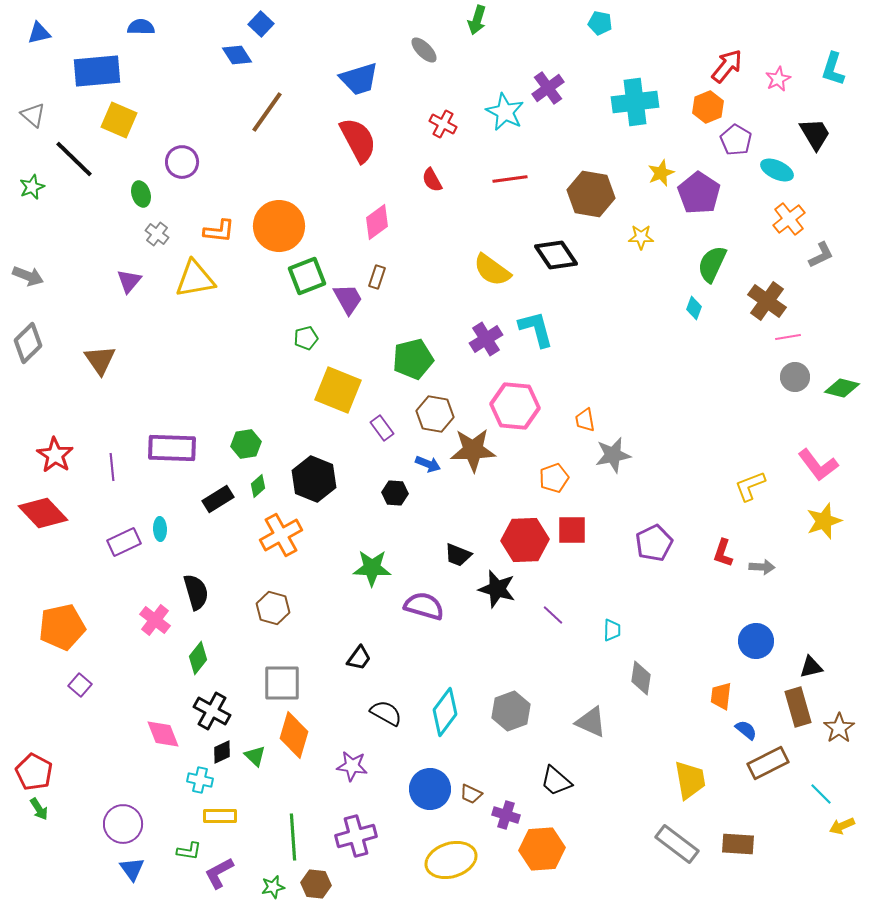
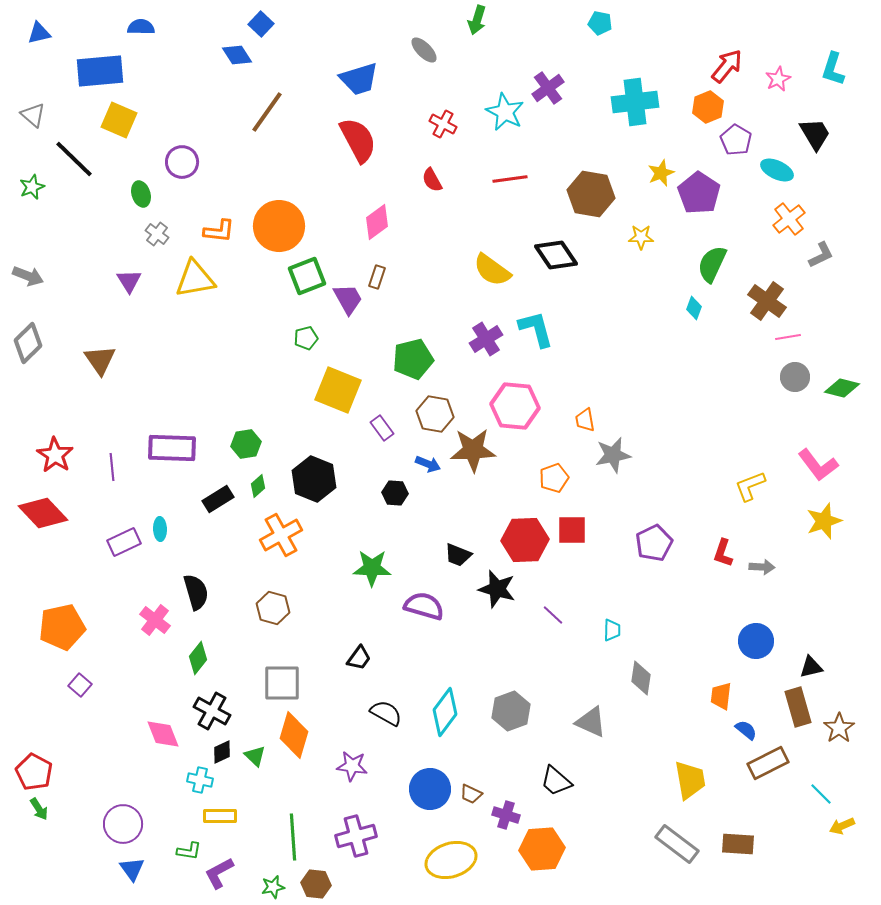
blue rectangle at (97, 71): moved 3 px right
purple triangle at (129, 281): rotated 12 degrees counterclockwise
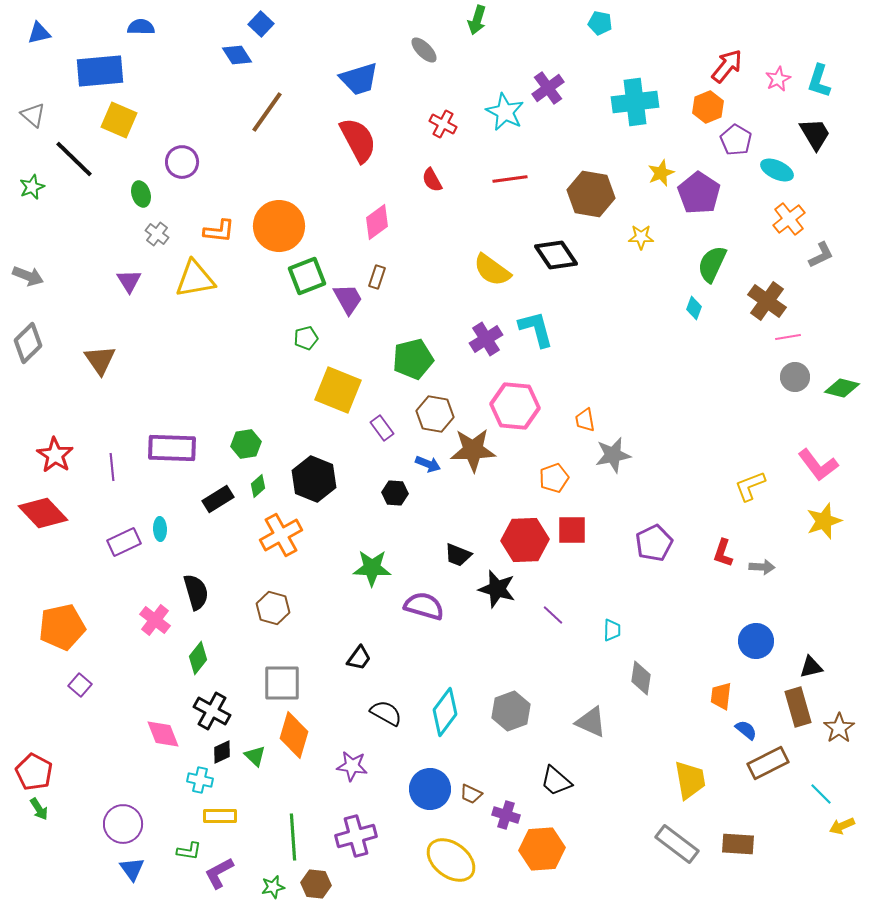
cyan L-shape at (833, 69): moved 14 px left, 12 px down
yellow ellipse at (451, 860): rotated 54 degrees clockwise
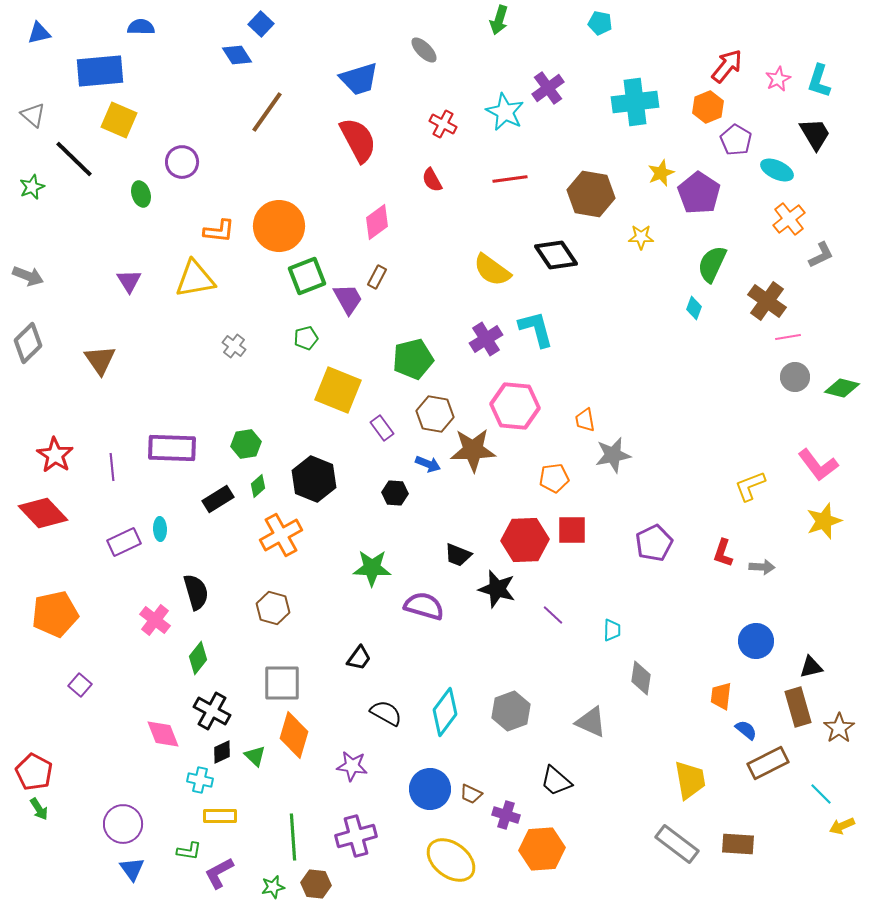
green arrow at (477, 20): moved 22 px right
gray cross at (157, 234): moved 77 px right, 112 px down
brown rectangle at (377, 277): rotated 10 degrees clockwise
orange pentagon at (554, 478): rotated 12 degrees clockwise
orange pentagon at (62, 627): moved 7 px left, 13 px up
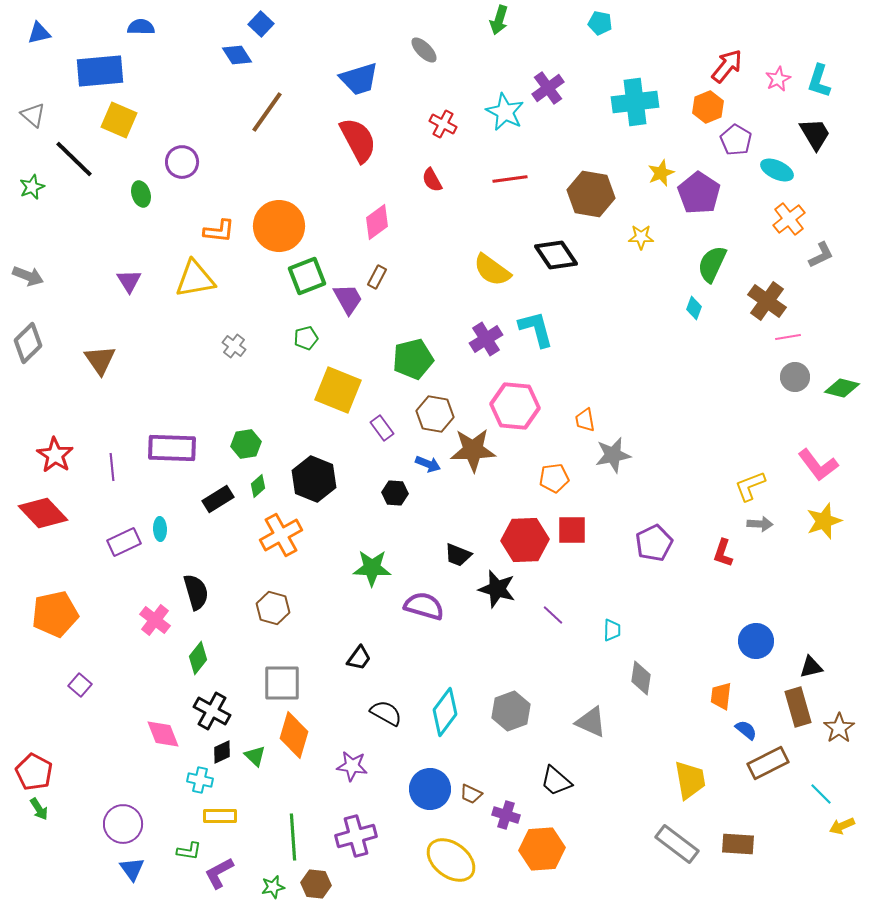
gray arrow at (762, 567): moved 2 px left, 43 px up
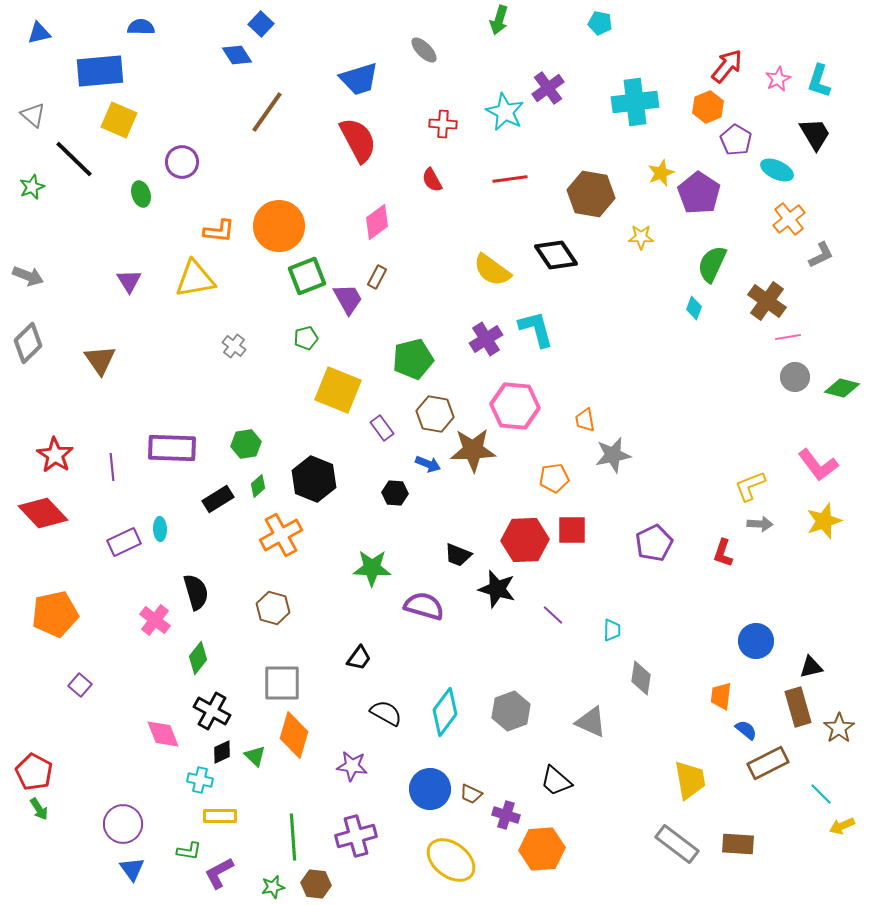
red cross at (443, 124): rotated 24 degrees counterclockwise
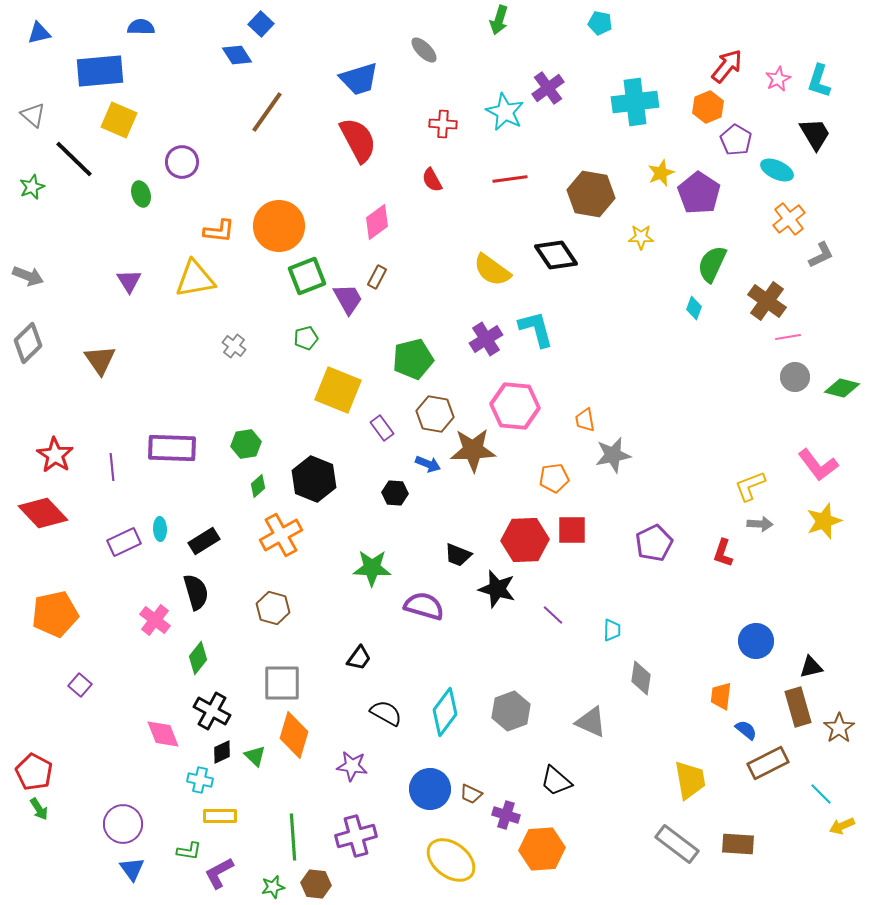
black rectangle at (218, 499): moved 14 px left, 42 px down
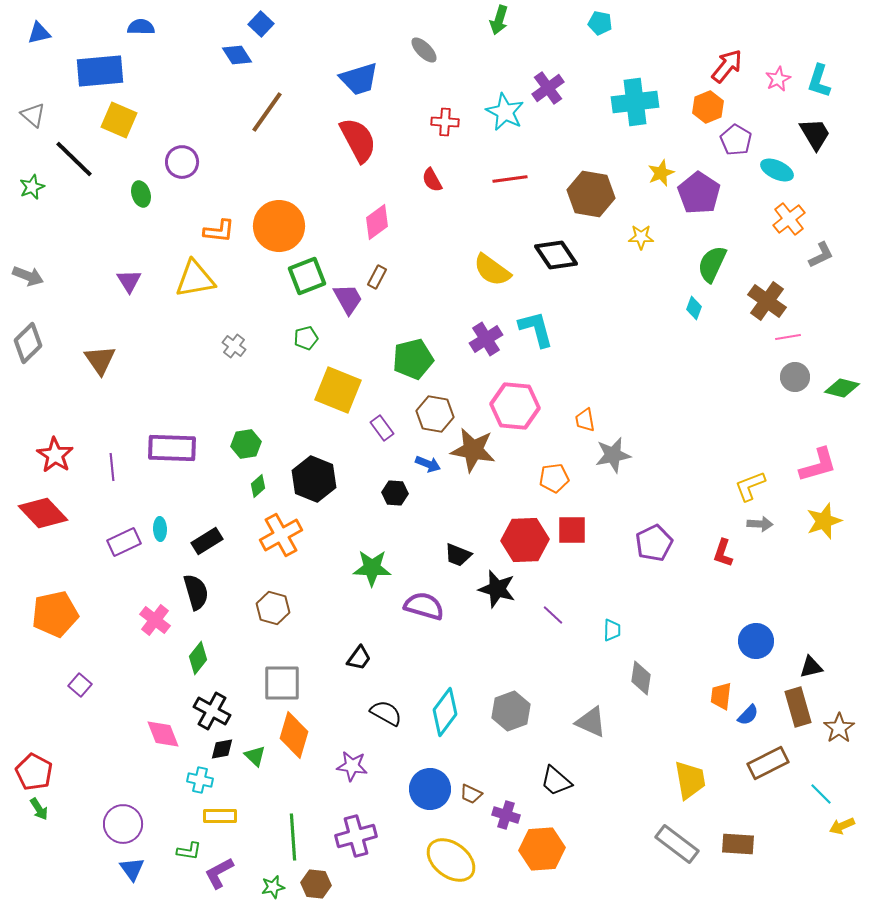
red cross at (443, 124): moved 2 px right, 2 px up
brown star at (473, 450): rotated 12 degrees clockwise
pink L-shape at (818, 465): rotated 69 degrees counterclockwise
black rectangle at (204, 541): moved 3 px right
blue semicircle at (746, 730): moved 2 px right, 15 px up; rotated 95 degrees clockwise
black diamond at (222, 752): moved 3 px up; rotated 15 degrees clockwise
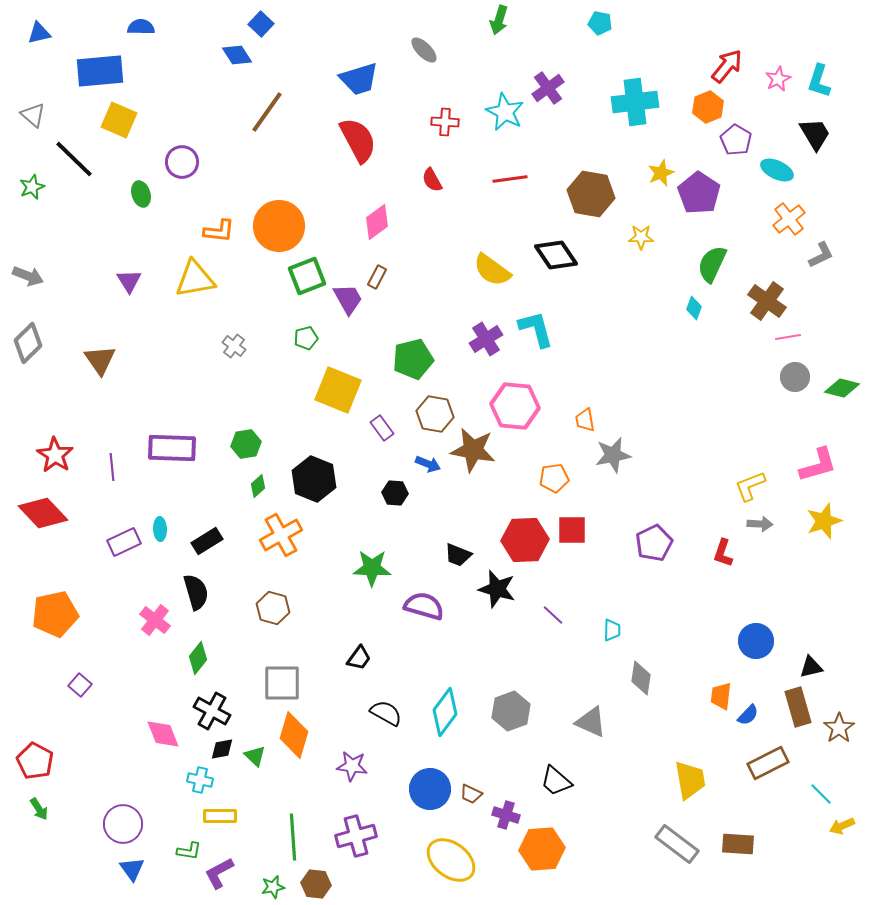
red pentagon at (34, 772): moved 1 px right, 11 px up
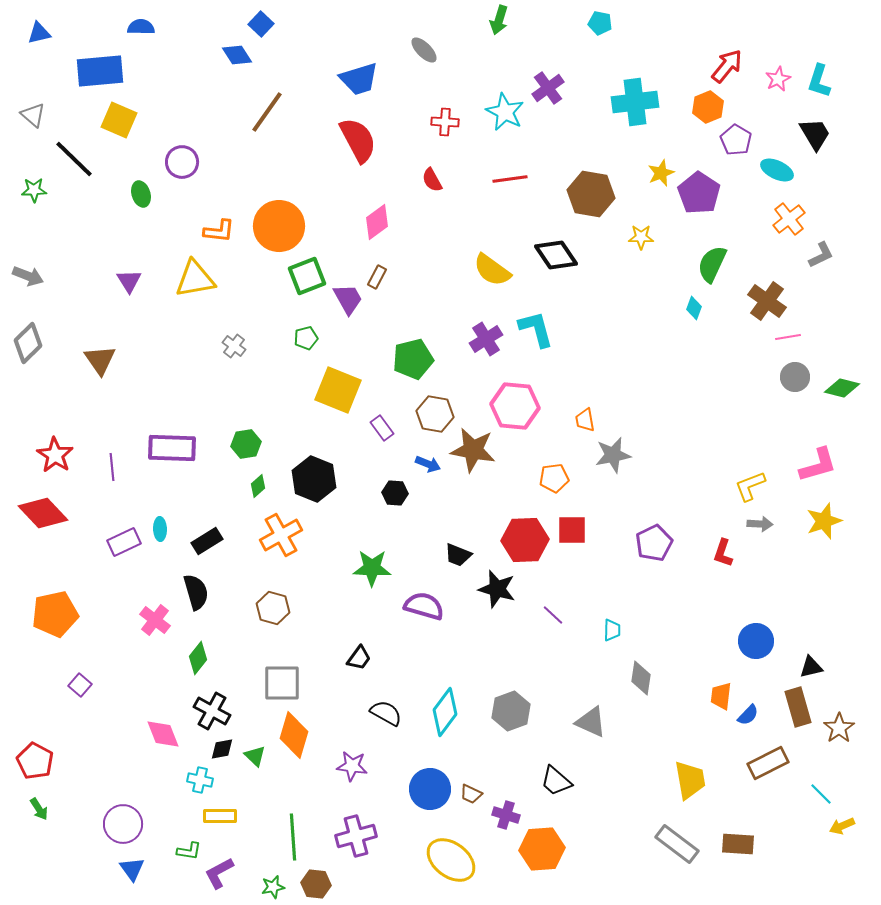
green star at (32, 187): moved 2 px right, 3 px down; rotated 20 degrees clockwise
